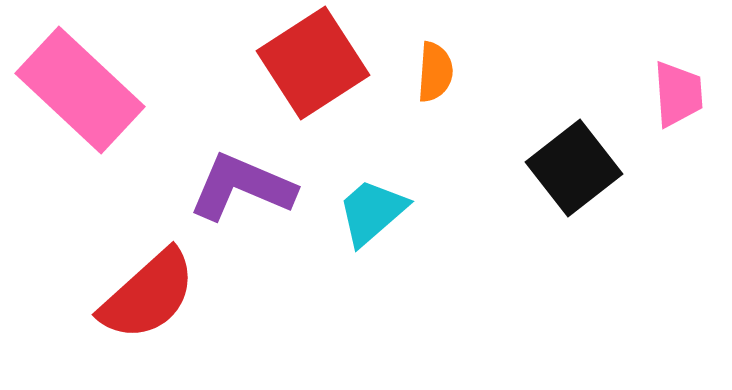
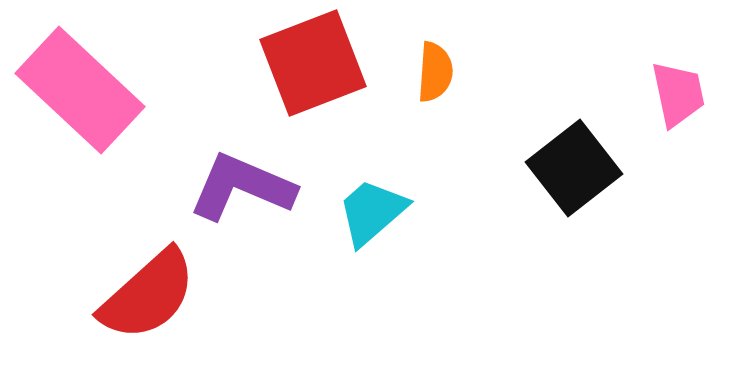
red square: rotated 12 degrees clockwise
pink trapezoid: rotated 8 degrees counterclockwise
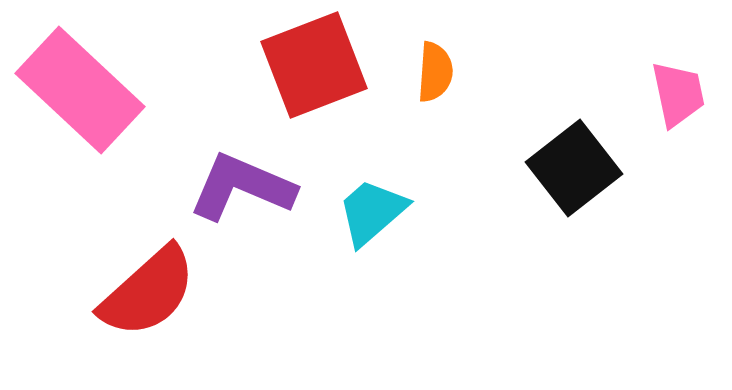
red square: moved 1 px right, 2 px down
red semicircle: moved 3 px up
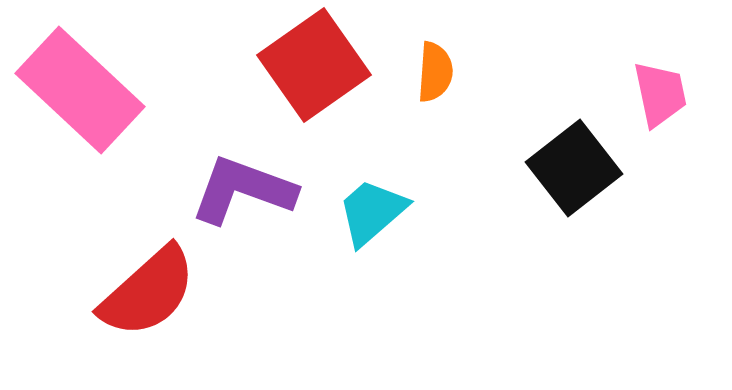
red square: rotated 14 degrees counterclockwise
pink trapezoid: moved 18 px left
purple L-shape: moved 1 px right, 3 px down; rotated 3 degrees counterclockwise
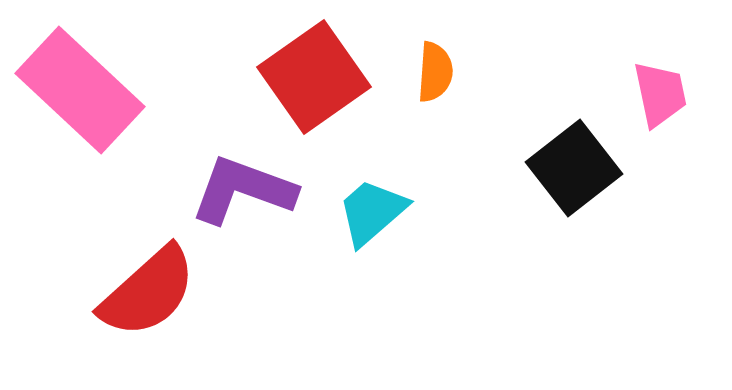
red square: moved 12 px down
